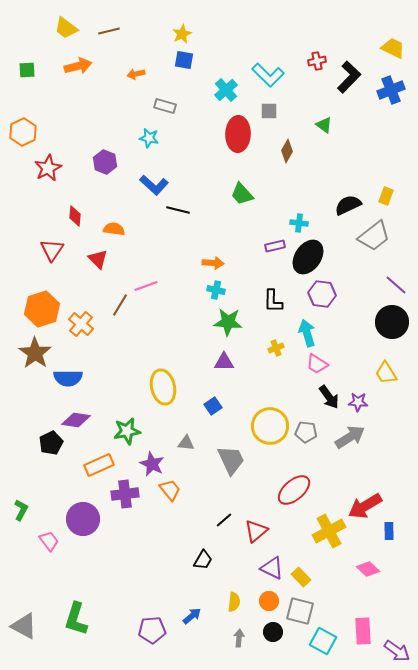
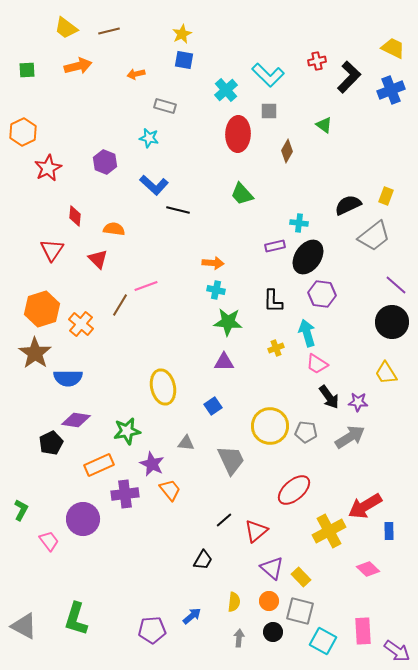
purple triangle at (272, 568): rotated 15 degrees clockwise
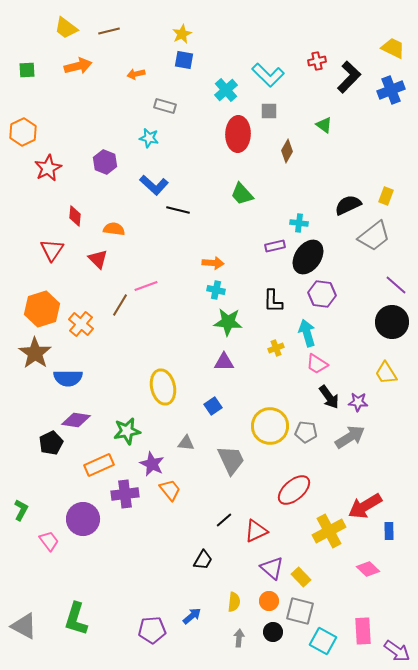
red triangle at (256, 531): rotated 15 degrees clockwise
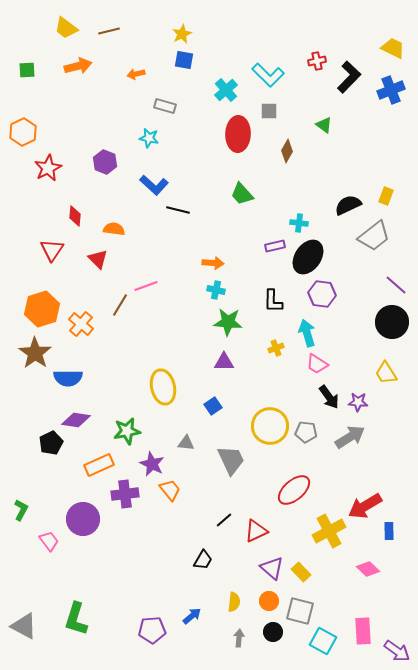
yellow rectangle at (301, 577): moved 5 px up
